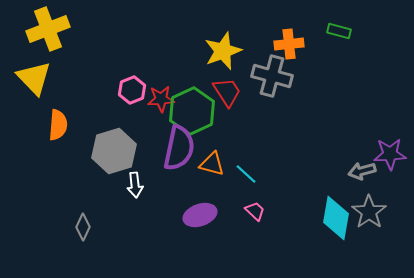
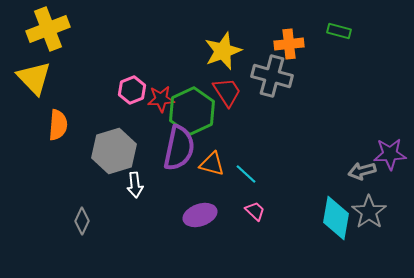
gray diamond: moved 1 px left, 6 px up
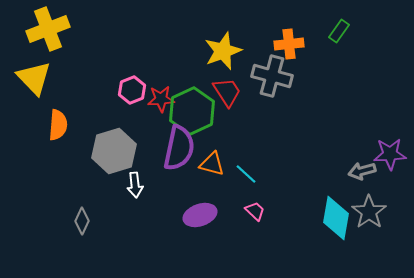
green rectangle: rotated 70 degrees counterclockwise
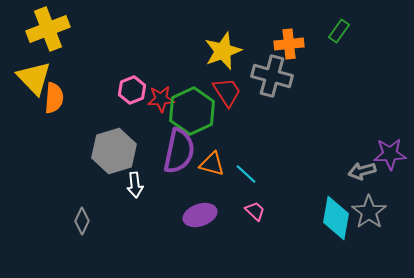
orange semicircle: moved 4 px left, 27 px up
purple semicircle: moved 3 px down
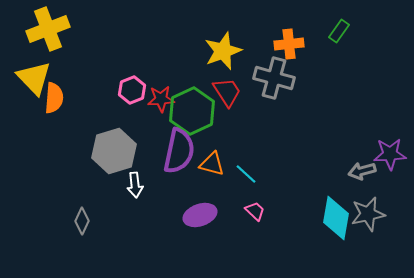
gray cross: moved 2 px right, 2 px down
gray star: moved 1 px left, 2 px down; rotated 24 degrees clockwise
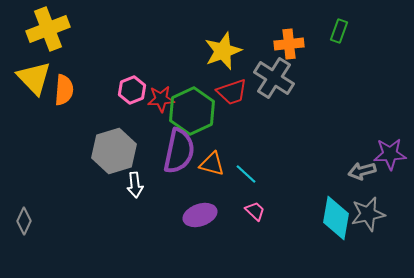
green rectangle: rotated 15 degrees counterclockwise
gray cross: rotated 18 degrees clockwise
red trapezoid: moved 5 px right; rotated 104 degrees clockwise
orange semicircle: moved 10 px right, 8 px up
gray diamond: moved 58 px left
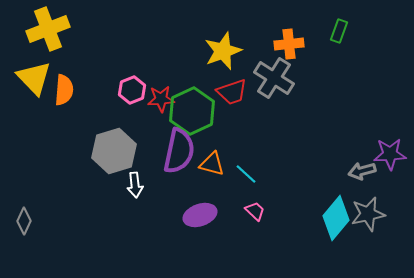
cyan diamond: rotated 30 degrees clockwise
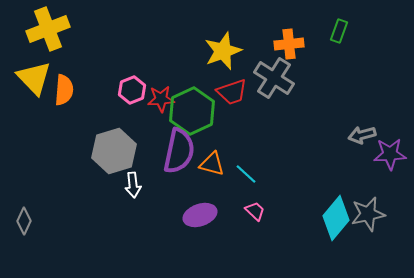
gray arrow: moved 36 px up
white arrow: moved 2 px left
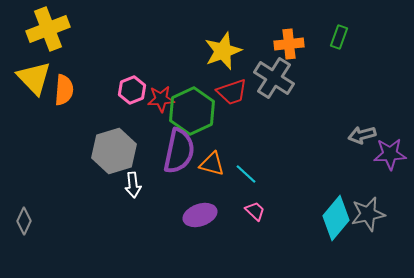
green rectangle: moved 6 px down
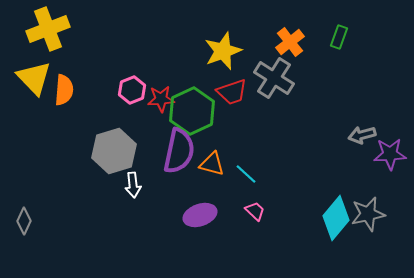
orange cross: moved 1 px right, 2 px up; rotated 32 degrees counterclockwise
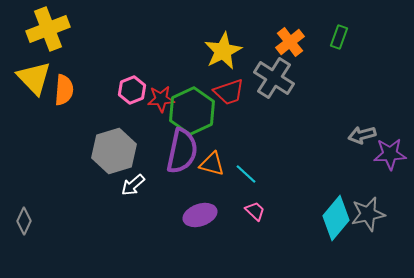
yellow star: rotated 6 degrees counterclockwise
red trapezoid: moved 3 px left
purple semicircle: moved 3 px right
white arrow: rotated 55 degrees clockwise
